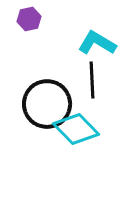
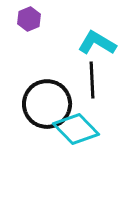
purple hexagon: rotated 10 degrees counterclockwise
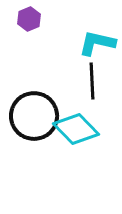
cyan L-shape: rotated 18 degrees counterclockwise
black line: moved 1 px down
black circle: moved 13 px left, 12 px down
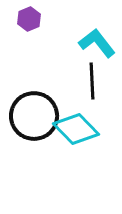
cyan L-shape: rotated 39 degrees clockwise
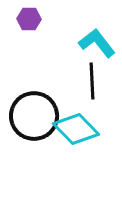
purple hexagon: rotated 25 degrees clockwise
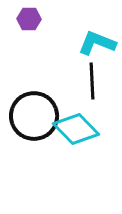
cyan L-shape: rotated 30 degrees counterclockwise
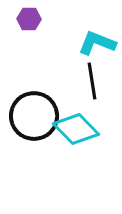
black line: rotated 6 degrees counterclockwise
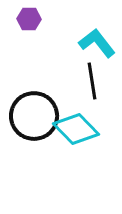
cyan L-shape: rotated 30 degrees clockwise
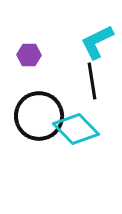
purple hexagon: moved 36 px down
cyan L-shape: moved 1 px up; rotated 78 degrees counterclockwise
black circle: moved 5 px right
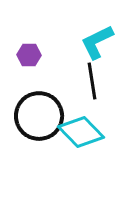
cyan diamond: moved 5 px right, 3 px down
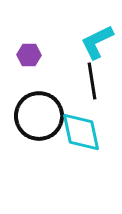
cyan diamond: rotated 33 degrees clockwise
